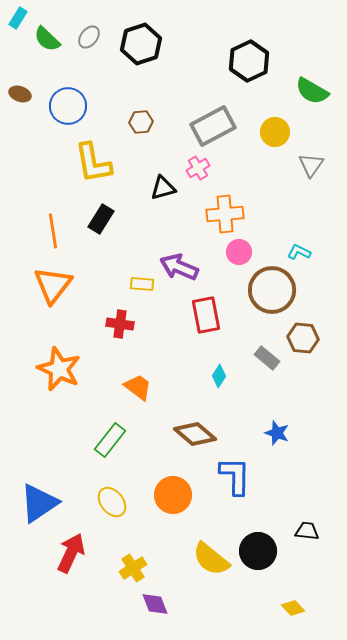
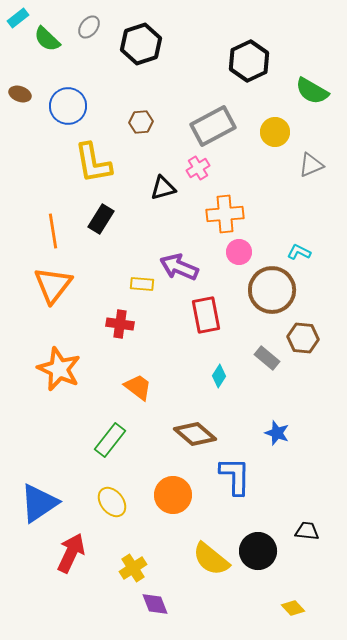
cyan rectangle at (18, 18): rotated 20 degrees clockwise
gray ellipse at (89, 37): moved 10 px up
gray triangle at (311, 165): rotated 32 degrees clockwise
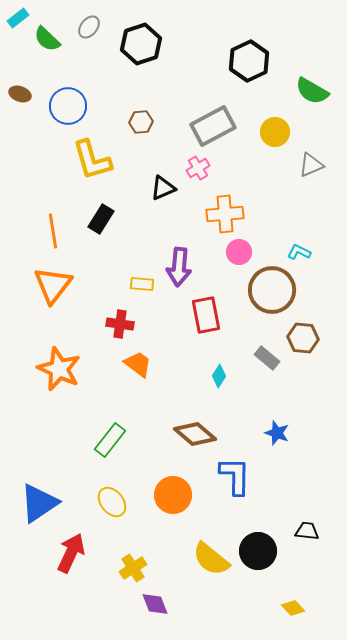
yellow L-shape at (93, 163): moved 1 px left, 3 px up; rotated 6 degrees counterclockwise
black triangle at (163, 188): rotated 8 degrees counterclockwise
purple arrow at (179, 267): rotated 108 degrees counterclockwise
orange trapezoid at (138, 387): moved 23 px up
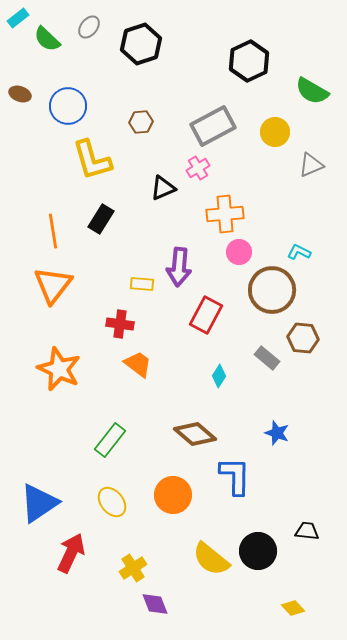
red rectangle at (206, 315): rotated 39 degrees clockwise
